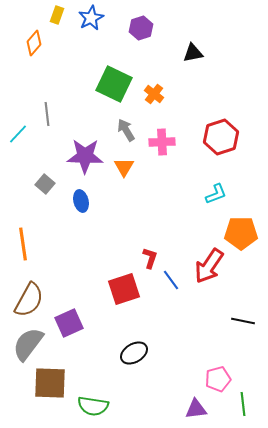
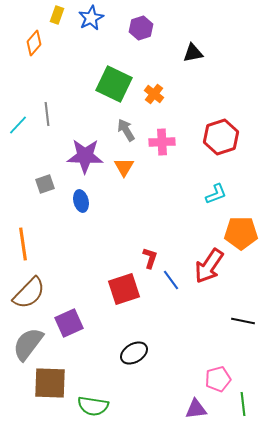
cyan line: moved 9 px up
gray square: rotated 30 degrees clockwise
brown semicircle: moved 7 px up; rotated 15 degrees clockwise
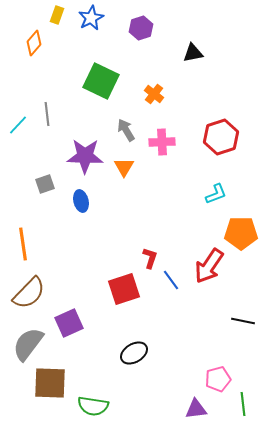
green square: moved 13 px left, 3 px up
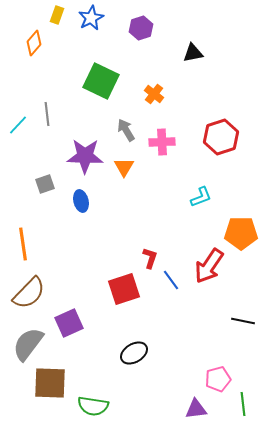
cyan L-shape: moved 15 px left, 3 px down
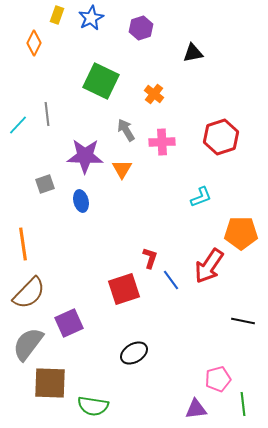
orange diamond: rotated 15 degrees counterclockwise
orange triangle: moved 2 px left, 2 px down
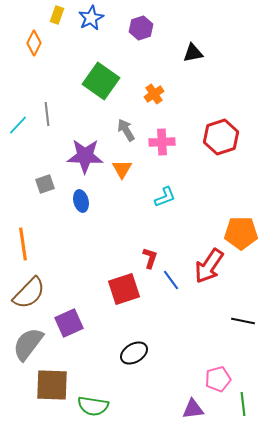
green square: rotated 9 degrees clockwise
orange cross: rotated 18 degrees clockwise
cyan L-shape: moved 36 px left
brown square: moved 2 px right, 2 px down
purple triangle: moved 3 px left
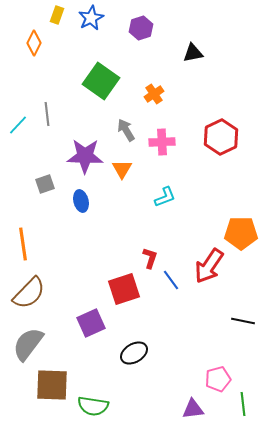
red hexagon: rotated 8 degrees counterclockwise
purple square: moved 22 px right
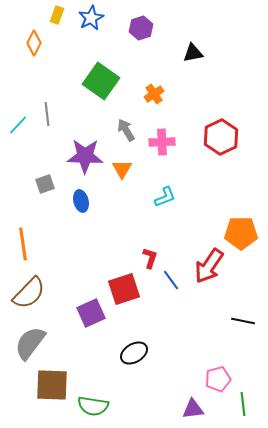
purple square: moved 10 px up
gray semicircle: moved 2 px right, 1 px up
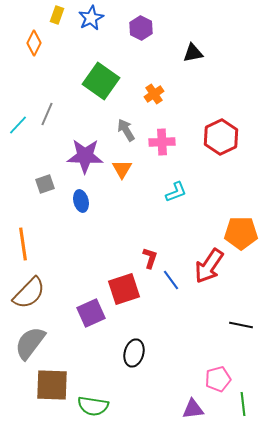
purple hexagon: rotated 15 degrees counterclockwise
gray line: rotated 30 degrees clockwise
cyan L-shape: moved 11 px right, 5 px up
black line: moved 2 px left, 4 px down
black ellipse: rotated 44 degrees counterclockwise
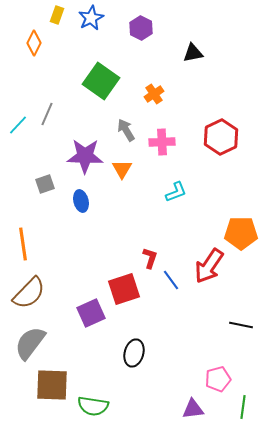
green line: moved 3 px down; rotated 15 degrees clockwise
